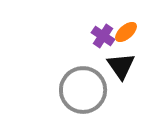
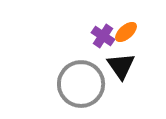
gray circle: moved 2 px left, 6 px up
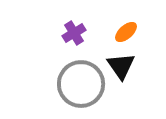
purple cross: moved 29 px left, 3 px up; rotated 25 degrees clockwise
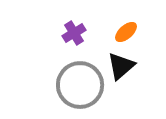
black triangle: rotated 24 degrees clockwise
gray circle: moved 1 px left, 1 px down
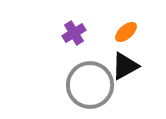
black triangle: moved 4 px right; rotated 12 degrees clockwise
gray circle: moved 10 px right
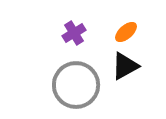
gray circle: moved 14 px left
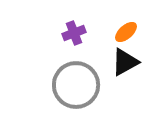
purple cross: rotated 10 degrees clockwise
black triangle: moved 4 px up
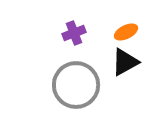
orange ellipse: rotated 15 degrees clockwise
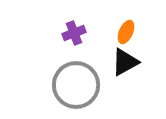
orange ellipse: rotated 40 degrees counterclockwise
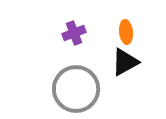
orange ellipse: rotated 30 degrees counterclockwise
gray circle: moved 4 px down
